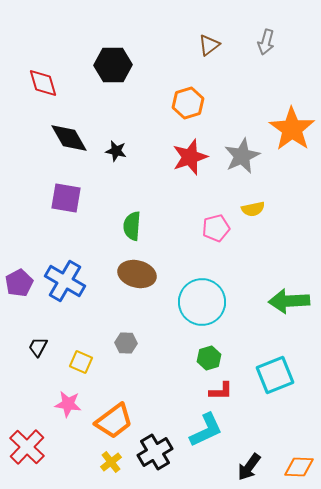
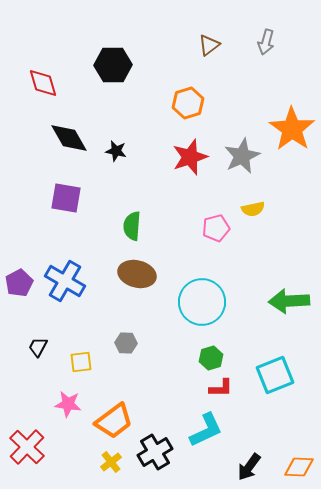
green hexagon: moved 2 px right
yellow square: rotated 30 degrees counterclockwise
red L-shape: moved 3 px up
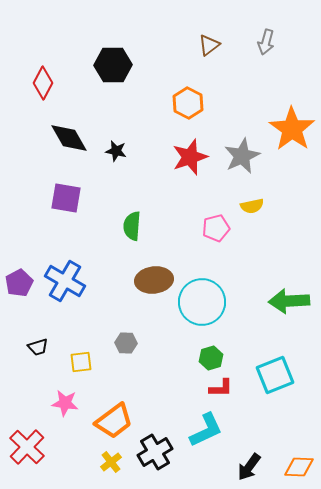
red diamond: rotated 44 degrees clockwise
orange hexagon: rotated 16 degrees counterclockwise
yellow semicircle: moved 1 px left, 3 px up
brown ellipse: moved 17 px right, 6 px down; rotated 21 degrees counterclockwise
black trapezoid: rotated 135 degrees counterclockwise
pink star: moved 3 px left, 1 px up
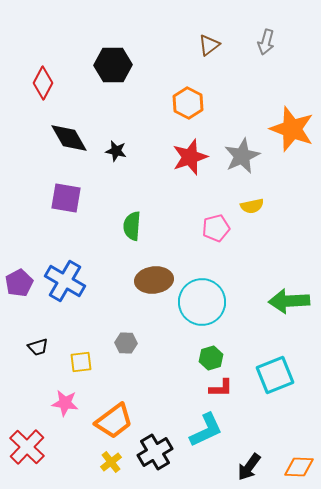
orange star: rotated 15 degrees counterclockwise
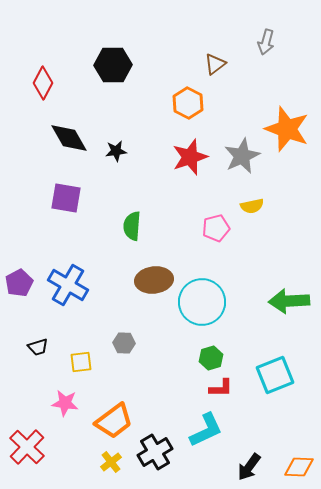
brown triangle: moved 6 px right, 19 px down
orange star: moved 5 px left
black star: rotated 20 degrees counterclockwise
blue cross: moved 3 px right, 4 px down
gray hexagon: moved 2 px left
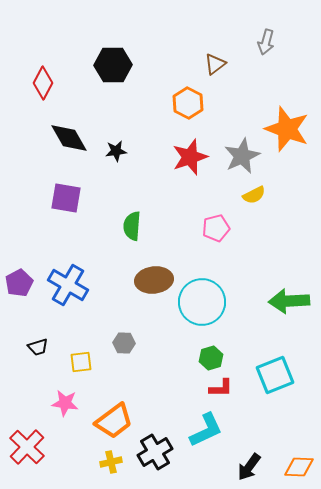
yellow semicircle: moved 2 px right, 11 px up; rotated 15 degrees counterclockwise
yellow cross: rotated 25 degrees clockwise
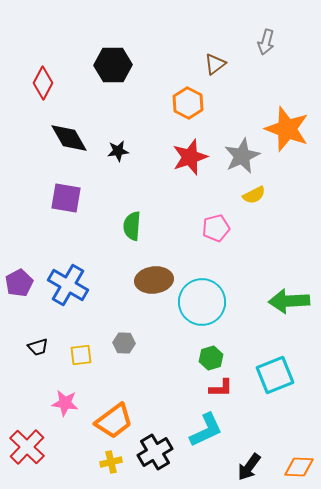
black star: moved 2 px right
yellow square: moved 7 px up
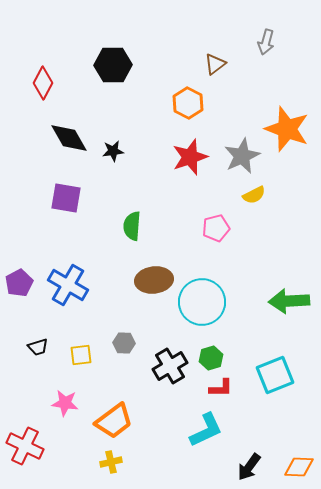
black star: moved 5 px left
red cross: moved 2 px left, 1 px up; rotated 18 degrees counterclockwise
black cross: moved 15 px right, 86 px up
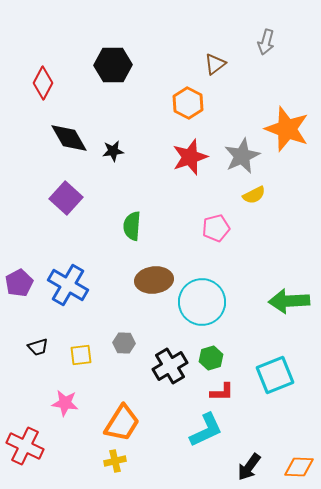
purple square: rotated 32 degrees clockwise
red L-shape: moved 1 px right, 4 px down
orange trapezoid: moved 8 px right, 2 px down; rotated 21 degrees counterclockwise
yellow cross: moved 4 px right, 1 px up
